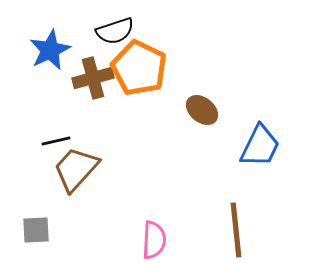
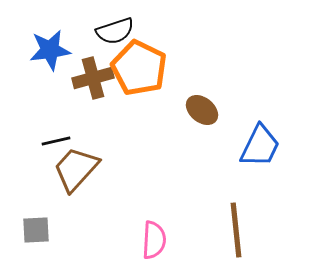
blue star: rotated 18 degrees clockwise
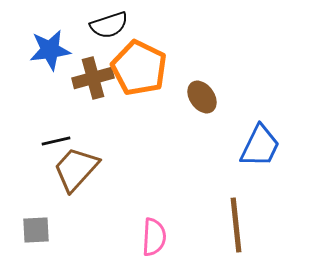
black semicircle: moved 6 px left, 6 px up
brown ellipse: moved 13 px up; rotated 16 degrees clockwise
brown line: moved 5 px up
pink semicircle: moved 3 px up
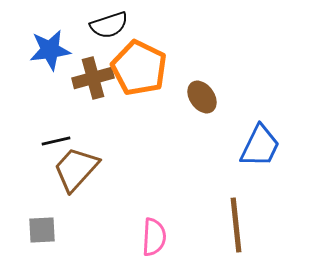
gray square: moved 6 px right
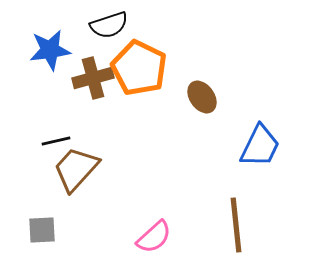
pink semicircle: rotated 45 degrees clockwise
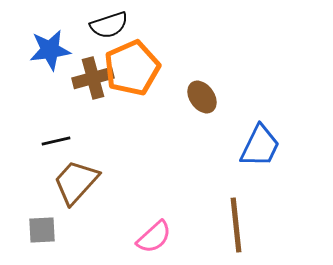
orange pentagon: moved 7 px left; rotated 22 degrees clockwise
brown trapezoid: moved 13 px down
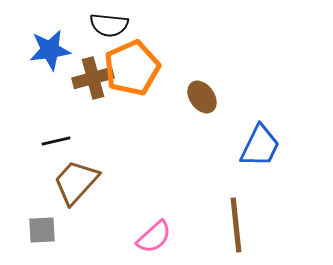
black semicircle: rotated 24 degrees clockwise
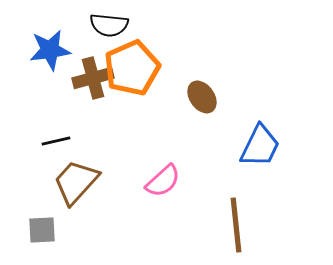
pink semicircle: moved 9 px right, 56 px up
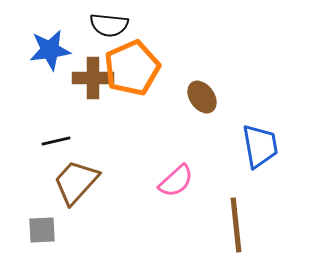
brown cross: rotated 15 degrees clockwise
blue trapezoid: rotated 36 degrees counterclockwise
pink semicircle: moved 13 px right
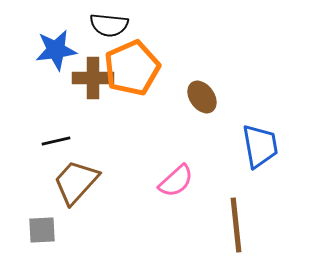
blue star: moved 6 px right
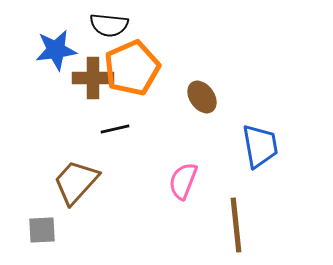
black line: moved 59 px right, 12 px up
pink semicircle: moved 7 px right; rotated 153 degrees clockwise
